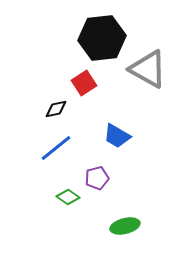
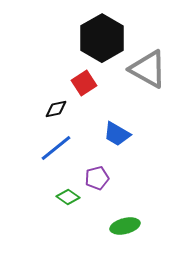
black hexagon: rotated 24 degrees counterclockwise
blue trapezoid: moved 2 px up
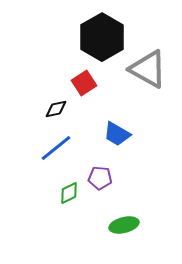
black hexagon: moved 1 px up
purple pentagon: moved 3 px right; rotated 20 degrees clockwise
green diamond: moved 1 px right, 4 px up; rotated 60 degrees counterclockwise
green ellipse: moved 1 px left, 1 px up
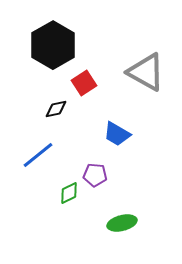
black hexagon: moved 49 px left, 8 px down
gray triangle: moved 2 px left, 3 px down
blue line: moved 18 px left, 7 px down
purple pentagon: moved 5 px left, 3 px up
green ellipse: moved 2 px left, 2 px up
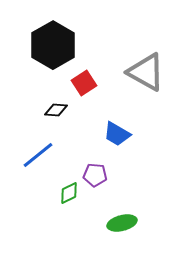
black diamond: moved 1 px down; rotated 15 degrees clockwise
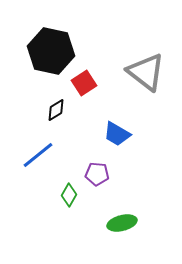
black hexagon: moved 2 px left, 6 px down; rotated 18 degrees counterclockwise
gray triangle: rotated 9 degrees clockwise
black diamond: rotated 35 degrees counterclockwise
purple pentagon: moved 2 px right, 1 px up
green diamond: moved 2 px down; rotated 35 degrees counterclockwise
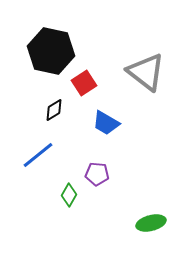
black diamond: moved 2 px left
blue trapezoid: moved 11 px left, 11 px up
green ellipse: moved 29 px right
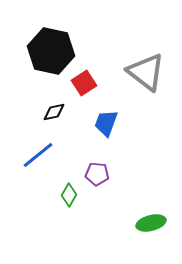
black diamond: moved 2 px down; rotated 20 degrees clockwise
blue trapezoid: rotated 80 degrees clockwise
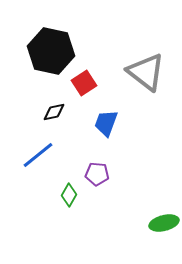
green ellipse: moved 13 px right
